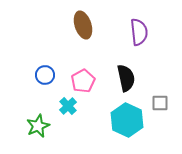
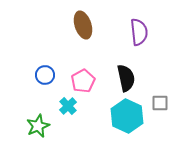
cyan hexagon: moved 4 px up
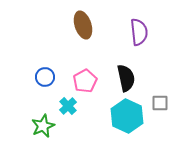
blue circle: moved 2 px down
pink pentagon: moved 2 px right
green star: moved 5 px right
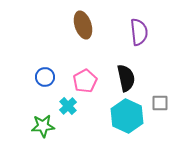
green star: rotated 20 degrees clockwise
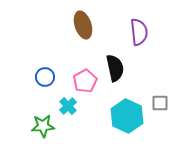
black semicircle: moved 11 px left, 10 px up
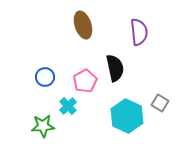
gray square: rotated 30 degrees clockwise
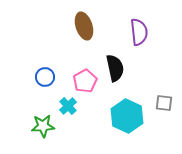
brown ellipse: moved 1 px right, 1 px down
gray square: moved 4 px right; rotated 24 degrees counterclockwise
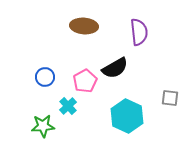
brown ellipse: rotated 68 degrees counterclockwise
black semicircle: rotated 72 degrees clockwise
gray square: moved 6 px right, 5 px up
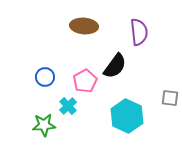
black semicircle: moved 2 px up; rotated 24 degrees counterclockwise
green star: moved 1 px right, 1 px up
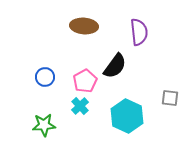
cyan cross: moved 12 px right
